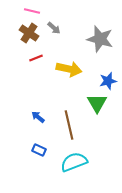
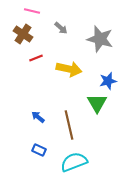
gray arrow: moved 7 px right
brown cross: moved 6 px left, 1 px down
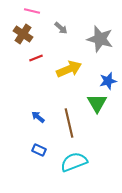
yellow arrow: rotated 35 degrees counterclockwise
brown line: moved 2 px up
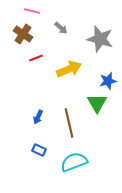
blue arrow: rotated 104 degrees counterclockwise
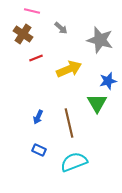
gray star: moved 1 px down
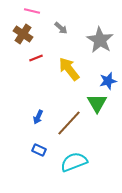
gray star: rotated 16 degrees clockwise
yellow arrow: rotated 105 degrees counterclockwise
brown line: rotated 56 degrees clockwise
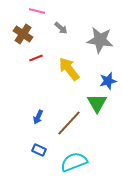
pink line: moved 5 px right
gray star: rotated 24 degrees counterclockwise
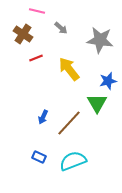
blue arrow: moved 5 px right
blue rectangle: moved 7 px down
cyan semicircle: moved 1 px left, 1 px up
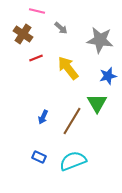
yellow arrow: moved 1 px left, 1 px up
blue star: moved 5 px up
brown line: moved 3 px right, 2 px up; rotated 12 degrees counterclockwise
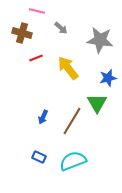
brown cross: moved 1 px left, 1 px up; rotated 18 degrees counterclockwise
blue star: moved 2 px down
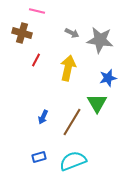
gray arrow: moved 11 px right, 5 px down; rotated 16 degrees counterclockwise
red line: moved 2 px down; rotated 40 degrees counterclockwise
yellow arrow: rotated 50 degrees clockwise
brown line: moved 1 px down
blue rectangle: rotated 40 degrees counterclockwise
